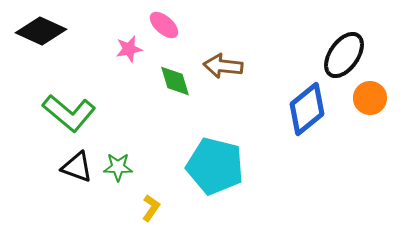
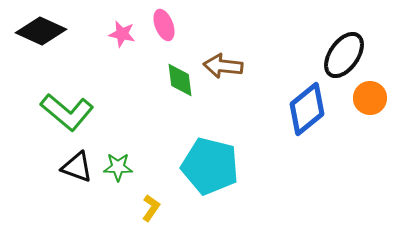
pink ellipse: rotated 28 degrees clockwise
pink star: moved 7 px left, 15 px up; rotated 24 degrees clockwise
green diamond: moved 5 px right, 1 px up; rotated 9 degrees clockwise
green L-shape: moved 2 px left, 1 px up
cyan pentagon: moved 5 px left
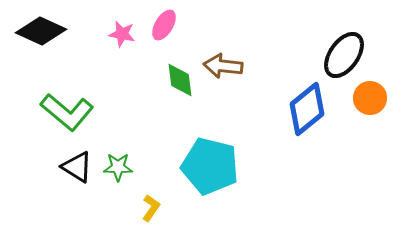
pink ellipse: rotated 52 degrees clockwise
black triangle: rotated 12 degrees clockwise
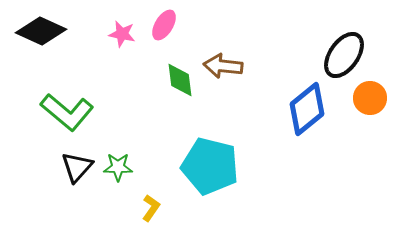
black triangle: rotated 40 degrees clockwise
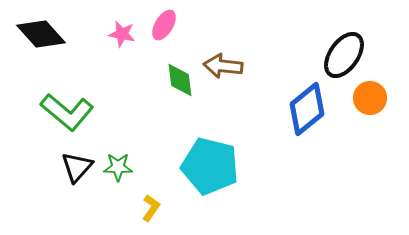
black diamond: moved 3 px down; rotated 24 degrees clockwise
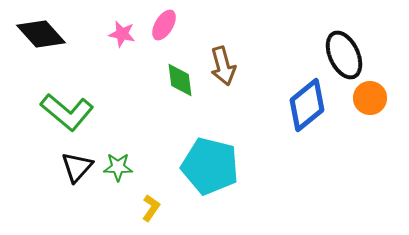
black ellipse: rotated 60 degrees counterclockwise
brown arrow: rotated 111 degrees counterclockwise
blue diamond: moved 4 px up
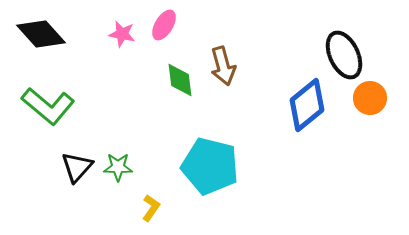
green L-shape: moved 19 px left, 6 px up
